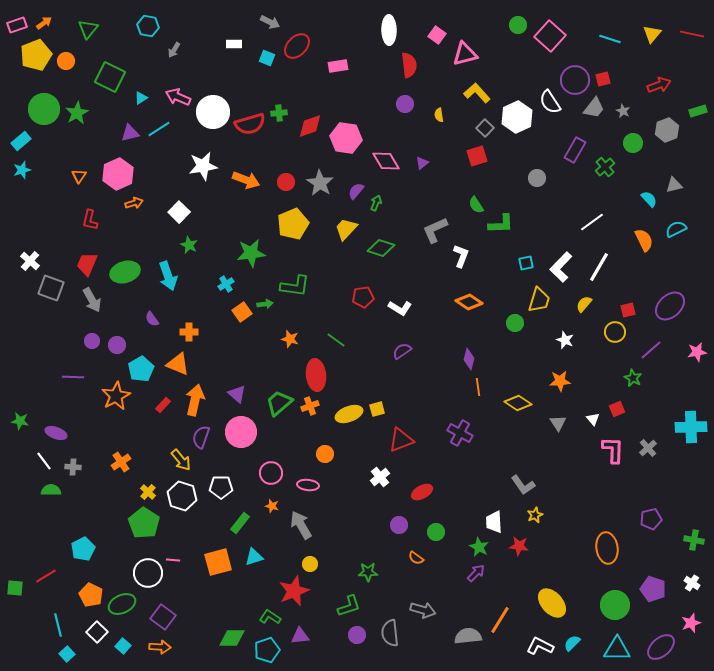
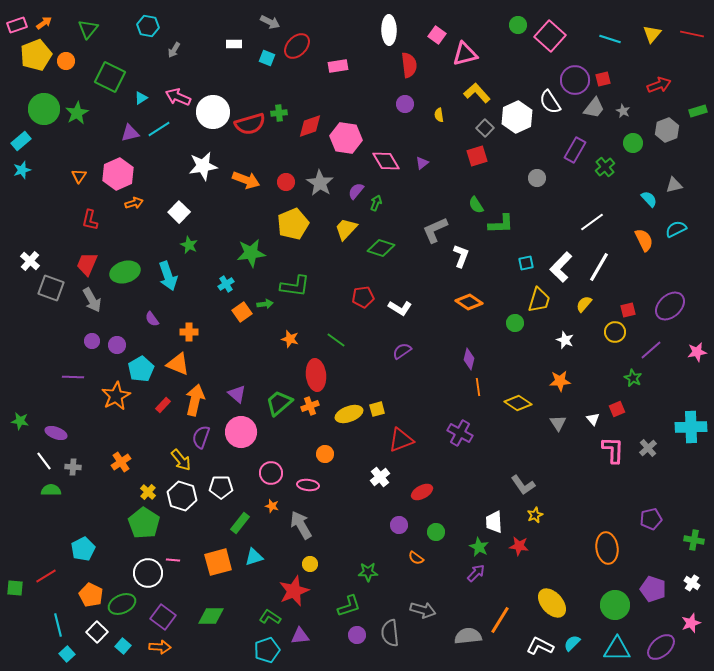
green diamond at (232, 638): moved 21 px left, 22 px up
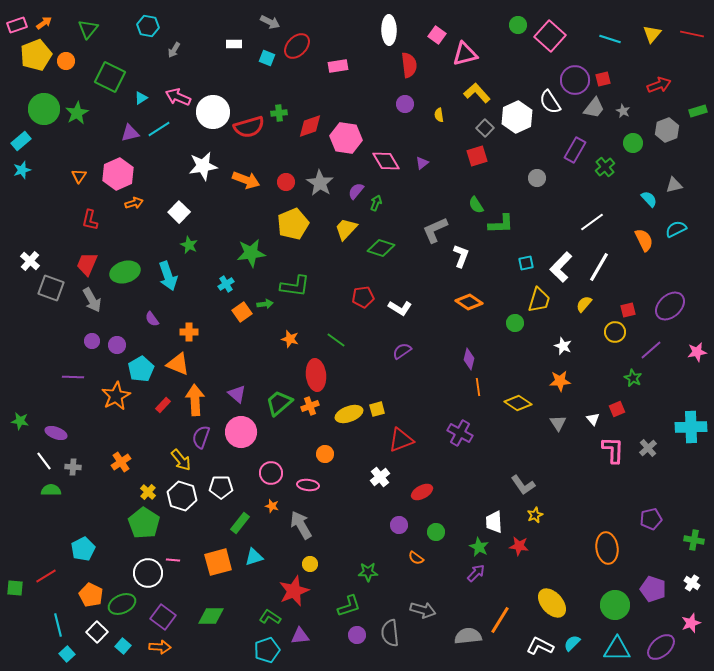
red semicircle at (250, 124): moved 1 px left, 3 px down
white star at (565, 340): moved 2 px left, 6 px down
orange arrow at (195, 400): rotated 16 degrees counterclockwise
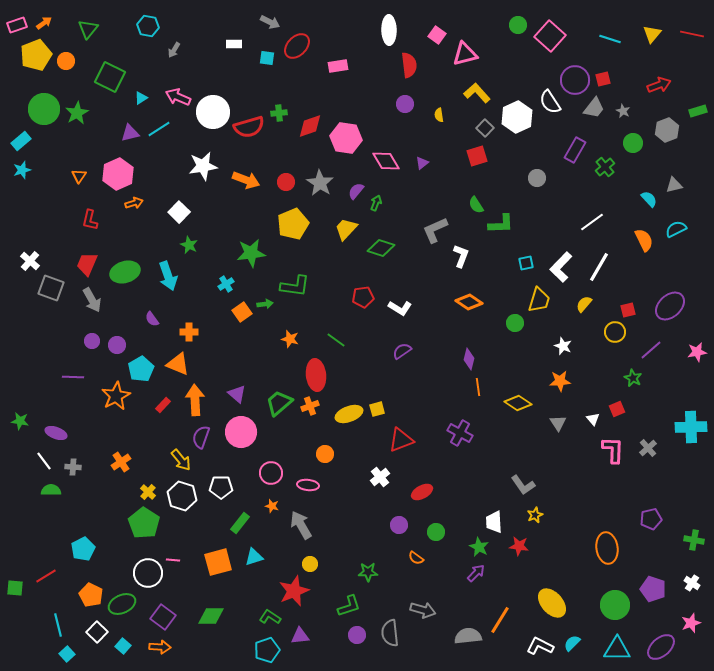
cyan square at (267, 58): rotated 14 degrees counterclockwise
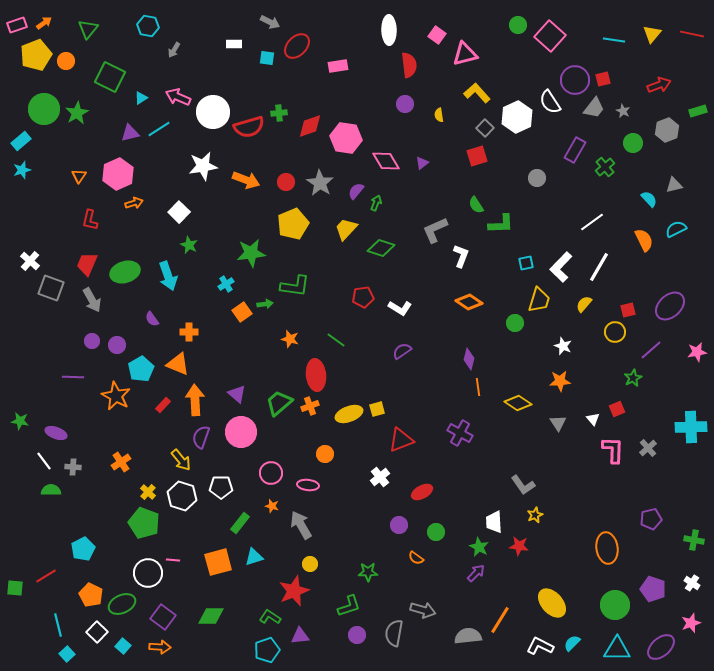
cyan line at (610, 39): moved 4 px right, 1 px down; rotated 10 degrees counterclockwise
green star at (633, 378): rotated 18 degrees clockwise
orange star at (116, 396): rotated 16 degrees counterclockwise
green pentagon at (144, 523): rotated 12 degrees counterclockwise
gray semicircle at (390, 633): moved 4 px right; rotated 16 degrees clockwise
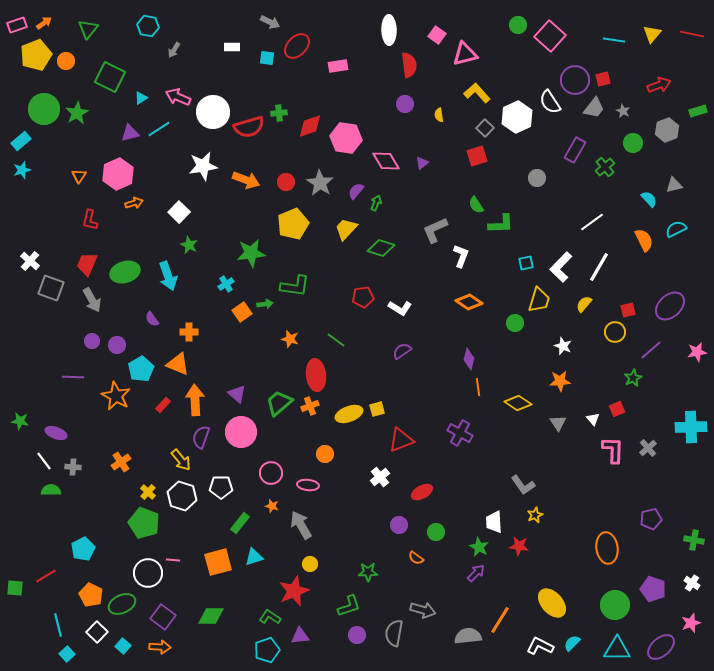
white rectangle at (234, 44): moved 2 px left, 3 px down
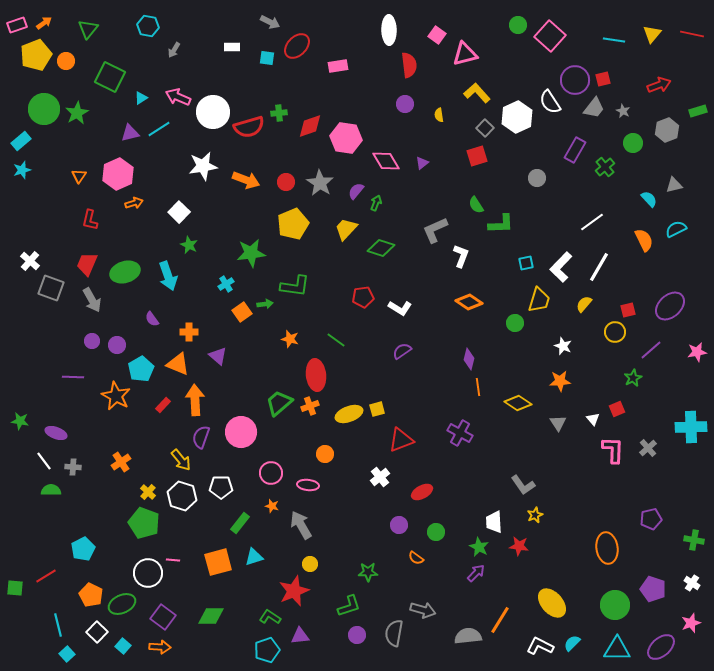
purple triangle at (237, 394): moved 19 px left, 38 px up
